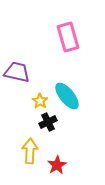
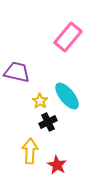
pink rectangle: rotated 56 degrees clockwise
red star: rotated 12 degrees counterclockwise
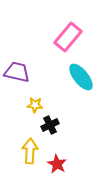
cyan ellipse: moved 14 px right, 19 px up
yellow star: moved 5 px left, 4 px down; rotated 28 degrees counterclockwise
black cross: moved 2 px right, 3 px down
red star: moved 1 px up
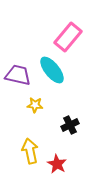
purple trapezoid: moved 1 px right, 3 px down
cyan ellipse: moved 29 px left, 7 px up
black cross: moved 20 px right
yellow arrow: rotated 15 degrees counterclockwise
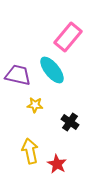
black cross: moved 3 px up; rotated 30 degrees counterclockwise
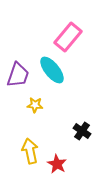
purple trapezoid: rotated 96 degrees clockwise
black cross: moved 12 px right, 9 px down
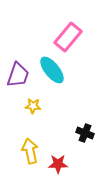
yellow star: moved 2 px left, 1 px down
black cross: moved 3 px right, 2 px down; rotated 12 degrees counterclockwise
red star: moved 1 px right; rotated 30 degrees counterclockwise
